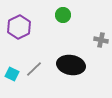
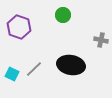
purple hexagon: rotated 15 degrees counterclockwise
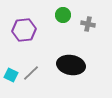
purple hexagon: moved 5 px right, 3 px down; rotated 25 degrees counterclockwise
gray cross: moved 13 px left, 16 px up
gray line: moved 3 px left, 4 px down
cyan square: moved 1 px left, 1 px down
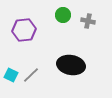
gray cross: moved 3 px up
gray line: moved 2 px down
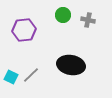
gray cross: moved 1 px up
cyan square: moved 2 px down
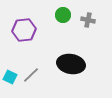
black ellipse: moved 1 px up
cyan square: moved 1 px left
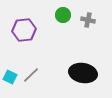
black ellipse: moved 12 px right, 9 px down
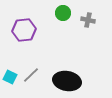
green circle: moved 2 px up
black ellipse: moved 16 px left, 8 px down
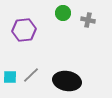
cyan square: rotated 24 degrees counterclockwise
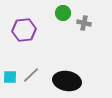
gray cross: moved 4 px left, 3 px down
